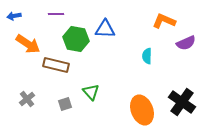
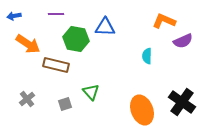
blue triangle: moved 2 px up
purple semicircle: moved 3 px left, 2 px up
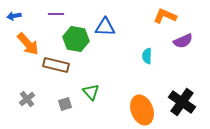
orange L-shape: moved 1 px right, 5 px up
orange arrow: rotated 15 degrees clockwise
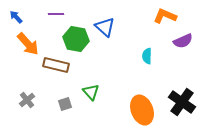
blue arrow: moved 2 px right, 1 px down; rotated 56 degrees clockwise
blue triangle: rotated 40 degrees clockwise
gray cross: moved 1 px down
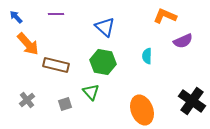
green hexagon: moved 27 px right, 23 px down
black cross: moved 10 px right, 1 px up
